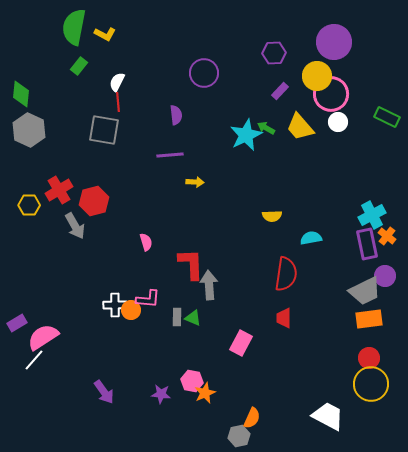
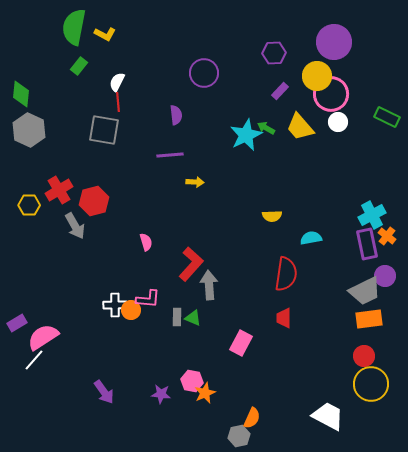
red L-shape at (191, 264): rotated 44 degrees clockwise
red circle at (369, 358): moved 5 px left, 2 px up
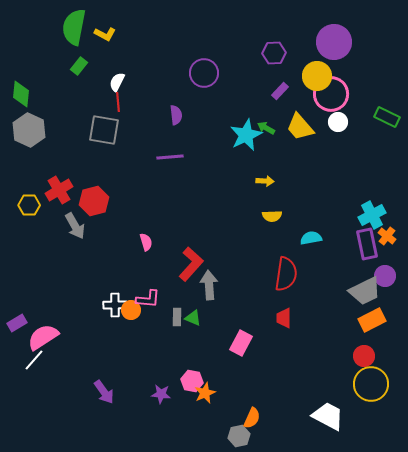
purple line at (170, 155): moved 2 px down
yellow arrow at (195, 182): moved 70 px right, 1 px up
orange rectangle at (369, 319): moved 3 px right, 1 px down; rotated 20 degrees counterclockwise
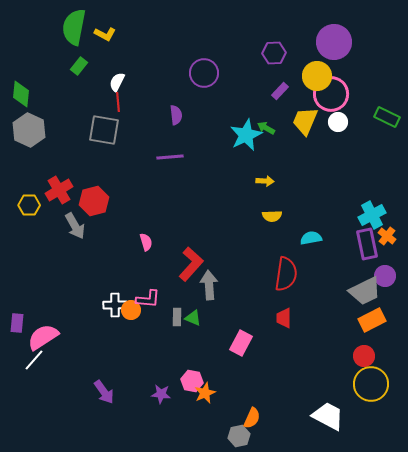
yellow trapezoid at (300, 127): moved 5 px right, 6 px up; rotated 64 degrees clockwise
purple rectangle at (17, 323): rotated 54 degrees counterclockwise
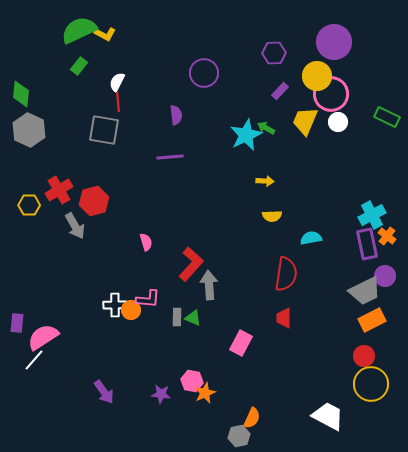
green semicircle at (74, 27): moved 5 px right, 3 px down; rotated 54 degrees clockwise
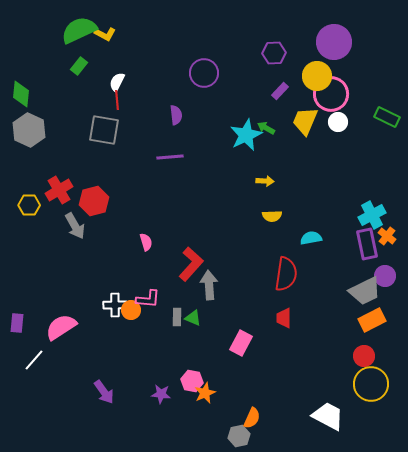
red line at (118, 102): moved 1 px left, 2 px up
pink semicircle at (43, 337): moved 18 px right, 10 px up
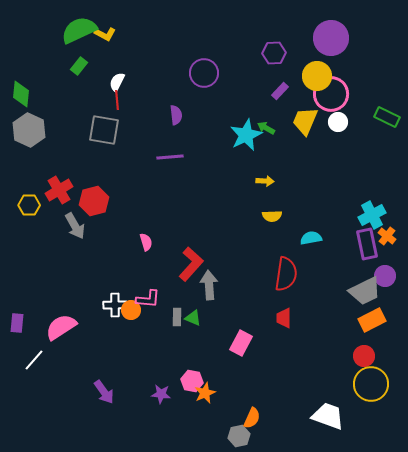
purple circle at (334, 42): moved 3 px left, 4 px up
white trapezoid at (328, 416): rotated 8 degrees counterclockwise
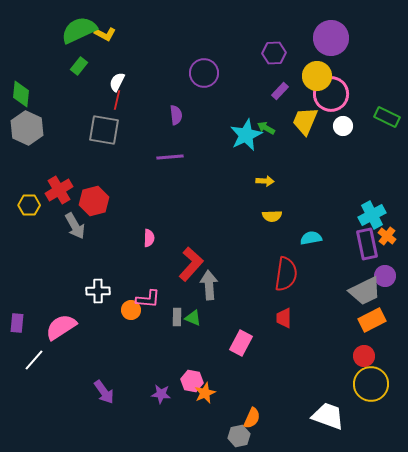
red line at (117, 100): rotated 18 degrees clockwise
white circle at (338, 122): moved 5 px right, 4 px down
gray hexagon at (29, 130): moved 2 px left, 2 px up
pink semicircle at (146, 242): moved 3 px right, 4 px up; rotated 18 degrees clockwise
white cross at (115, 305): moved 17 px left, 14 px up
